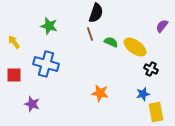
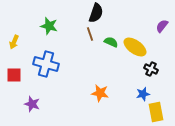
yellow arrow: rotated 120 degrees counterclockwise
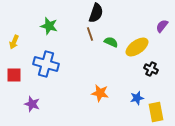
yellow ellipse: moved 2 px right; rotated 70 degrees counterclockwise
blue star: moved 6 px left, 4 px down
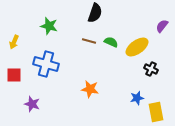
black semicircle: moved 1 px left
brown line: moved 1 px left, 7 px down; rotated 56 degrees counterclockwise
orange star: moved 10 px left, 4 px up
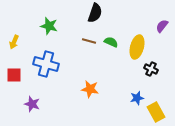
yellow ellipse: rotated 40 degrees counterclockwise
yellow rectangle: rotated 18 degrees counterclockwise
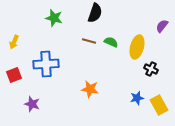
green star: moved 5 px right, 8 px up
blue cross: rotated 20 degrees counterclockwise
red square: rotated 21 degrees counterclockwise
yellow rectangle: moved 3 px right, 7 px up
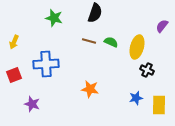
black cross: moved 4 px left, 1 px down
blue star: moved 1 px left
yellow rectangle: rotated 30 degrees clockwise
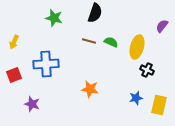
yellow rectangle: rotated 12 degrees clockwise
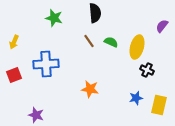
black semicircle: rotated 24 degrees counterclockwise
brown line: rotated 40 degrees clockwise
purple star: moved 4 px right, 11 px down
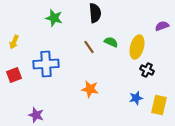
purple semicircle: rotated 32 degrees clockwise
brown line: moved 6 px down
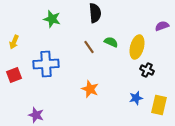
green star: moved 2 px left, 1 px down
orange star: rotated 12 degrees clockwise
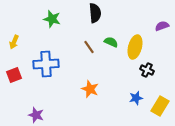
yellow ellipse: moved 2 px left
yellow rectangle: moved 1 px right, 1 px down; rotated 18 degrees clockwise
